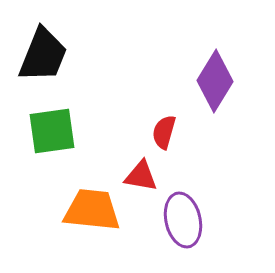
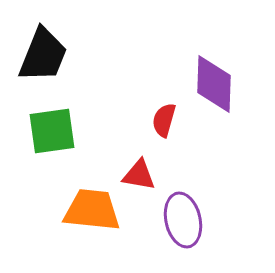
purple diamond: moved 1 px left, 3 px down; rotated 30 degrees counterclockwise
red semicircle: moved 12 px up
red triangle: moved 2 px left, 1 px up
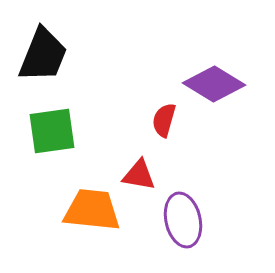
purple diamond: rotated 60 degrees counterclockwise
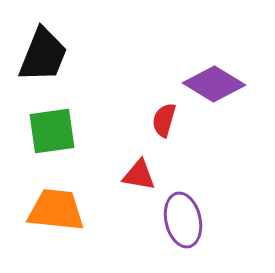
orange trapezoid: moved 36 px left
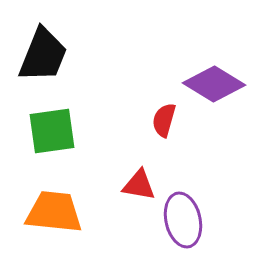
red triangle: moved 10 px down
orange trapezoid: moved 2 px left, 2 px down
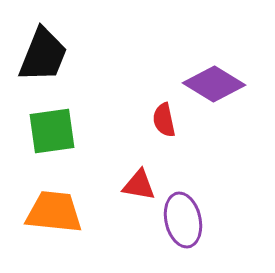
red semicircle: rotated 28 degrees counterclockwise
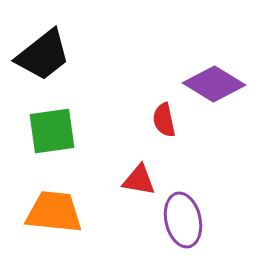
black trapezoid: rotated 30 degrees clockwise
red triangle: moved 5 px up
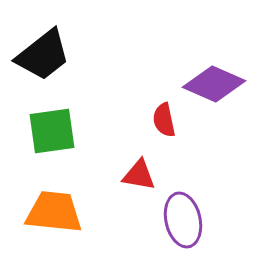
purple diamond: rotated 8 degrees counterclockwise
red triangle: moved 5 px up
